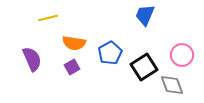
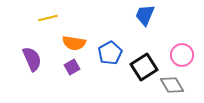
gray diamond: rotated 10 degrees counterclockwise
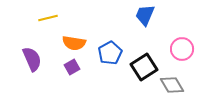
pink circle: moved 6 px up
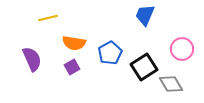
gray diamond: moved 1 px left, 1 px up
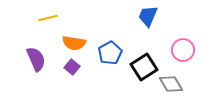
blue trapezoid: moved 3 px right, 1 px down
pink circle: moved 1 px right, 1 px down
purple semicircle: moved 4 px right
purple square: rotated 21 degrees counterclockwise
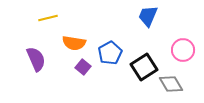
purple square: moved 11 px right
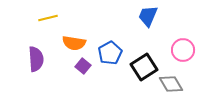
purple semicircle: rotated 20 degrees clockwise
purple square: moved 1 px up
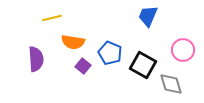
yellow line: moved 4 px right
orange semicircle: moved 1 px left, 1 px up
blue pentagon: rotated 20 degrees counterclockwise
black square: moved 1 px left, 2 px up; rotated 28 degrees counterclockwise
gray diamond: rotated 15 degrees clockwise
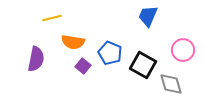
purple semicircle: rotated 15 degrees clockwise
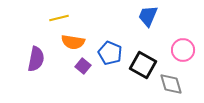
yellow line: moved 7 px right
